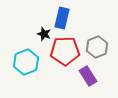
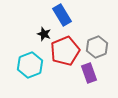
blue rectangle: moved 3 px up; rotated 45 degrees counterclockwise
red pentagon: rotated 20 degrees counterclockwise
cyan hexagon: moved 4 px right, 3 px down
purple rectangle: moved 1 px right, 3 px up; rotated 12 degrees clockwise
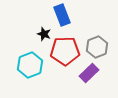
blue rectangle: rotated 10 degrees clockwise
red pentagon: rotated 20 degrees clockwise
purple rectangle: rotated 66 degrees clockwise
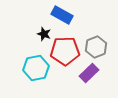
blue rectangle: rotated 40 degrees counterclockwise
gray hexagon: moved 1 px left
cyan hexagon: moved 6 px right, 3 px down; rotated 10 degrees clockwise
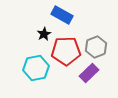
black star: rotated 24 degrees clockwise
red pentagon: moved 1 px right
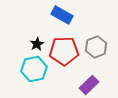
black star: moved 7 px left, 10 px down
red pentagon: moved 2 px left
cyan hexagon: moved 2 px left, 1 px down
purple rectangle: moved 12 px down
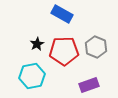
blue rectangle: moved 1 px up
gray hexagon: rotated 15 degrees counterclockwise
cyan hexagon: moved 2 px left, 7 px down
purple rectangle: rotated 24 degrees clockwise
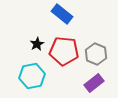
blue rectangle: rotated 10 degrees clockwise
gray hexagon: moved 7 px down
red pentagon: rotated 8 degrees clockwise
purple rectangle: moved 5 px right, 2 px up; rotated 18 degrees counterclockwise
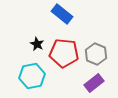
black star: rotated 16 degrees counterclockwise
red pentagon: moved 2 px down
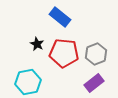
blue rectangle: moved 2 px left, 3 px down
gray hexagon: rotated 15 degrees clockwise
cyan hexagon: moved 4 px left, 6 px down
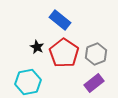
blue rectangle: moved 3 px down
black star: moved 3 px down
red pentagon: rotated 28 degrees clockwise
